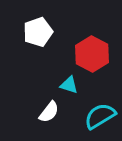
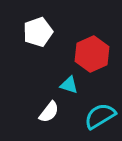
red hexagon: rotated 8 degrees clockwise
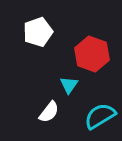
red hexagon: rotated 16 degrees counterclockwise
cyan triangle: rotated 48 degrees clockwise
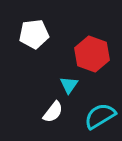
white pentagon: moved 4 px left, 2 px down; rotated 12 degrees clockwise
white semicircle: moved 4 px right
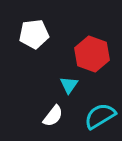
white semicircle: moved 4 px down
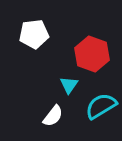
cyan semicircle: moved 1 px right, 10 px up
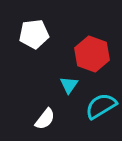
white semicircle: moved 8 px left, 3 px down
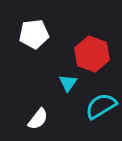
cyan triangle: moved 1 px left, 2 px up
white semicircle: moved 7 px left
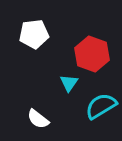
cyan triangle: moved 1 px right
white semicircle: rotated 90 degrees clockwise
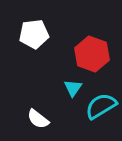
cyan triangle: moved 4 px right, 5 px down
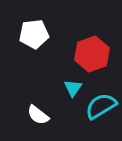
red hexagon: rotated 20 degrees clockwise
white semicircle: moved 4 px up
